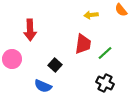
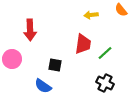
black square: rotated 32 degrees counterclockwise
blue semicircle: rotated 12 degrees clockwise
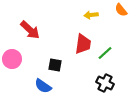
red arrow: rotated 45 degrees counterclockwise
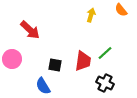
yellow arrow: rotated 112 degrees clockwise
red trapezoid: moved 17 px down
blue semicircle: rotated 24 degrees clockwise
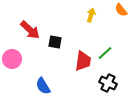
black square: moved 23 px up
black cross: moved 3 px right
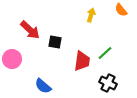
red trapezoid: moved 1 px left
blue semicircle: rotated 18 degrees counterclockwise
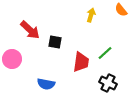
red trapezoid: moved 1 px left, 1 px down
blue semicircle: moved 3 px right, 2 px up; rotated 30 degrees counterclockwise
